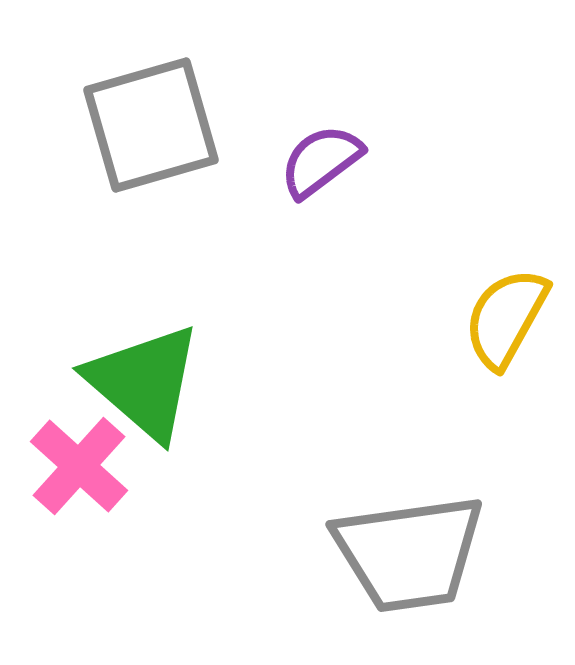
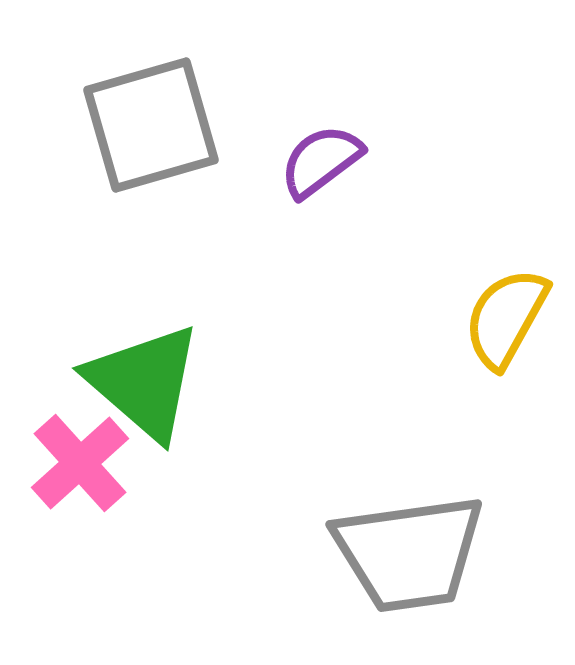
pink cross: moved 1 px right, 3 px up; rotated 6 degrees clockwise
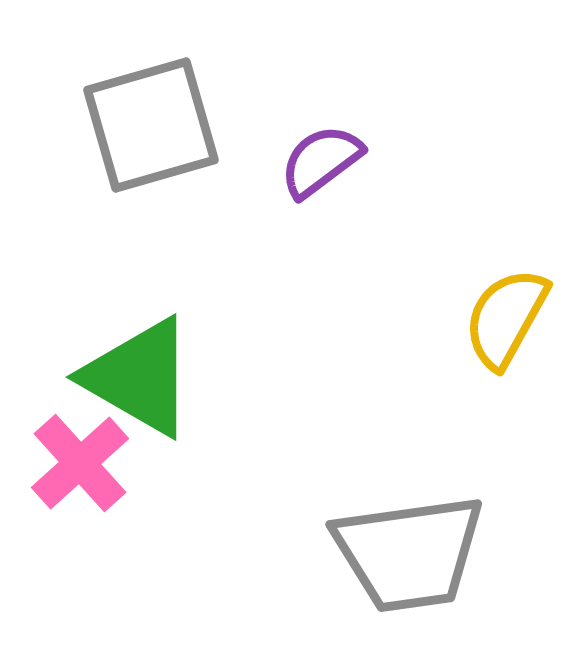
green triangle: moved 5 px left, 5 px up; rotated 11 degrees counterclockwise
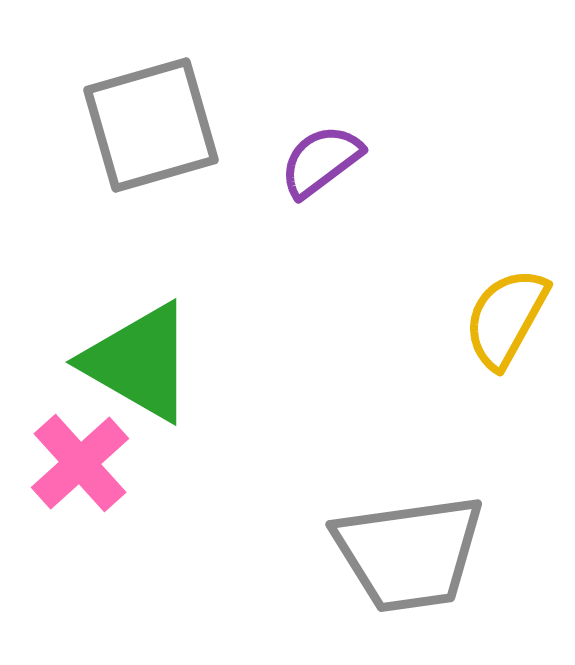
green triangle: moved 15 px up
